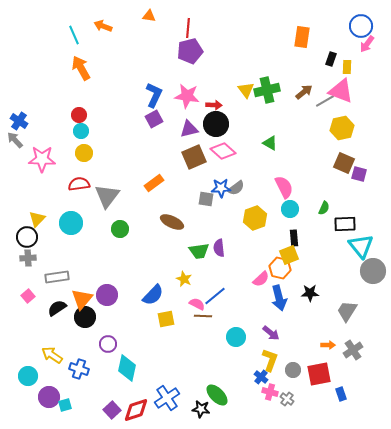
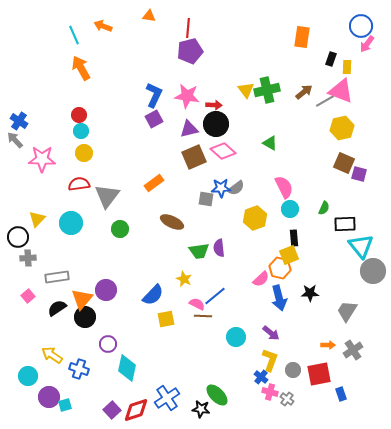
black circle at (27, 237): moved 9 px left
purple circle at (107, 295): moved 1 px left, 5 px up
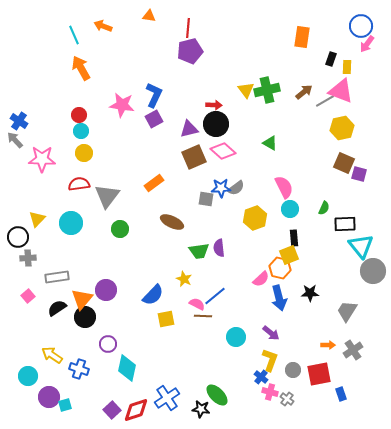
pink star at (187, 96): moved 65 px left, 9 px down
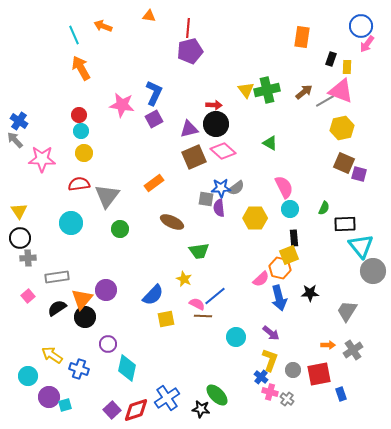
blue L-shape at (154, 95): moved 2 px up
yellow hexagon at (255, 218): rotated 20 degrees clockwise
yellow triangle at (37, 219): moved 18 px left, 8 px up; rotated 18 degrees counterclockwise
black circle at (18, 237): moved 2 px right, 1 px down
purple semicircle at (219, 248): moved 40 px up
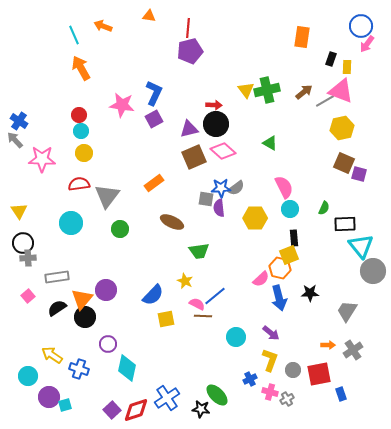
black circle at (20, 238): moved 3 px right, 5 px down
yellow star at (184, 279): moved 1 px right, 2 px down
blue cross at (261, 377): moved 11 px left, 2 px down; rotated 24 degrees clockwise
gray cross at (287, 399): rotated 24 degrees clockwise
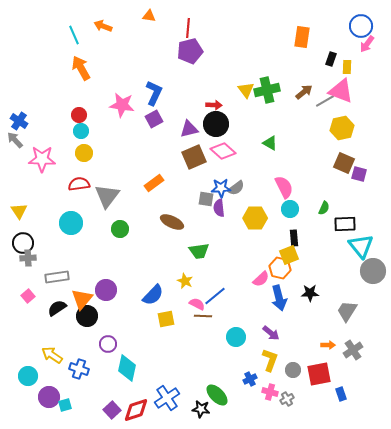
black circle at (85, 317): moved 2 px right, 1 px up
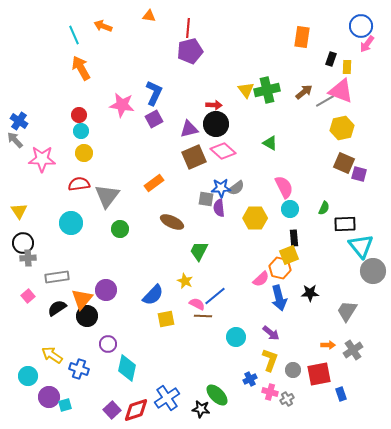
green trapezoid at (199, 251): rotated 125 degrees clockwise
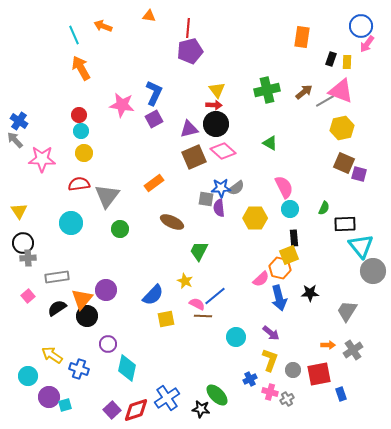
yellow rectangle at (347, 67): moved 5 px up
yellow triangle at (246, 90): moved 29 px left
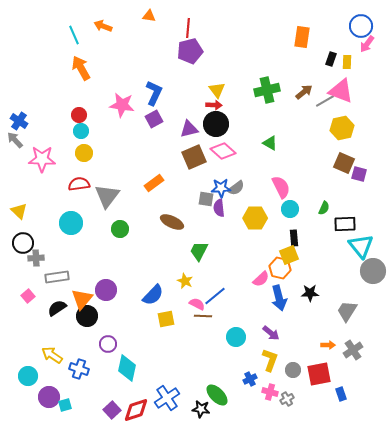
pink semicircle at (284, 187): moved 3 px left
yellow triangle at (19, 211): rotated 12 degrees counterclockwise
gray cross at (28, 258): moved 8 px right
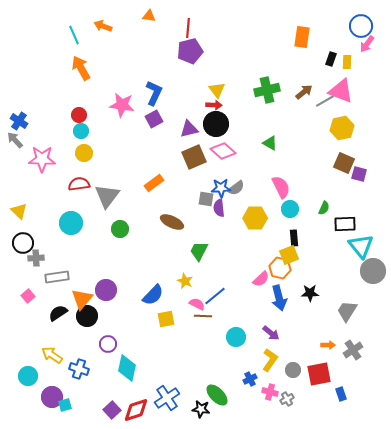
black semicircle at (57, 308): moved 1 px right, 5 px down
yellow L-shape at (270, 360): rotated 15 degrees clockwise
purple circle at (49, 397): moved 3 px right
